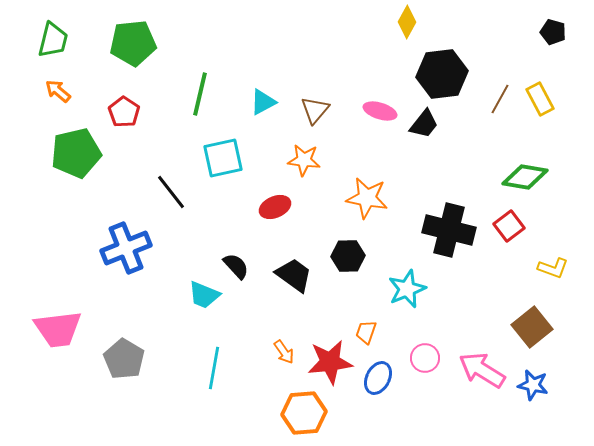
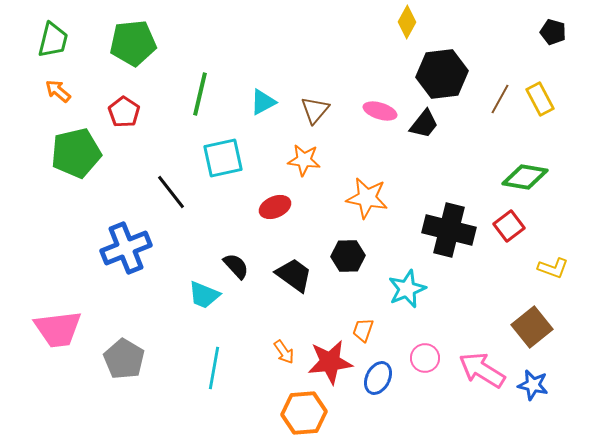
orange trapezoid at (366, 332): moved 3 px left, 2 px up
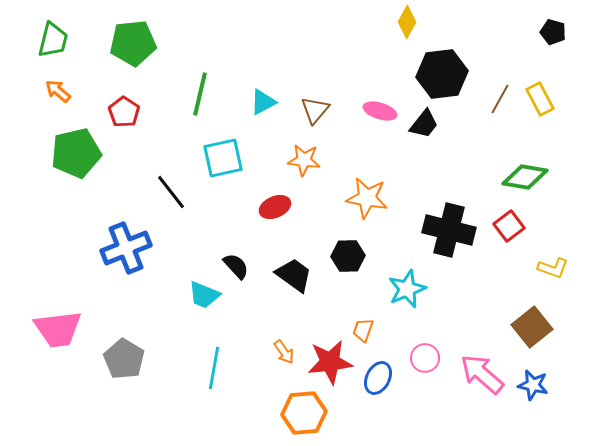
pink arrow at (482, 370): moved 4 px down; rotated 9 degrees clockwise
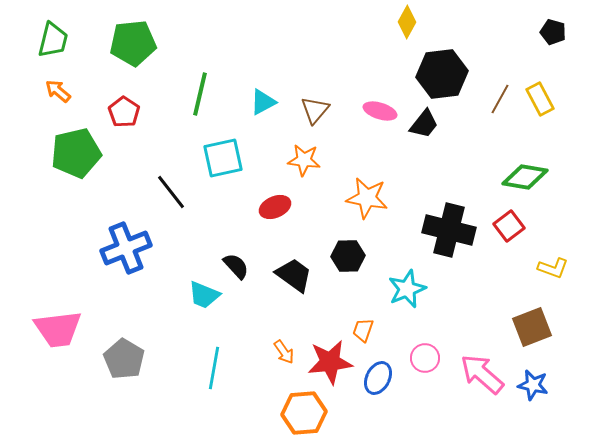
brown square at (532, 327): rotated 18 degrees clockwise
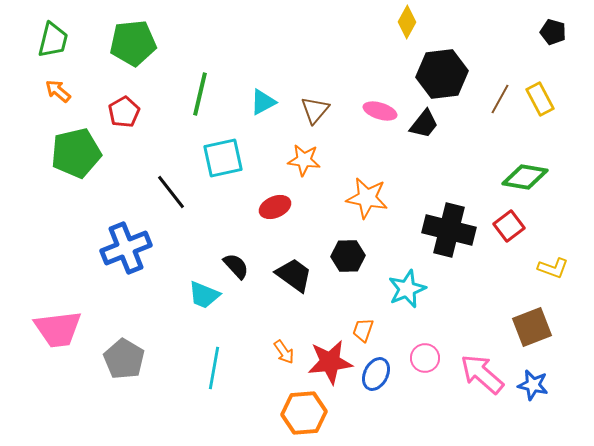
red pentagon at (124, 112): rotated 8 degrees clockwise
blue ellipse at (378, 378): moved 2 px left, 4 px up
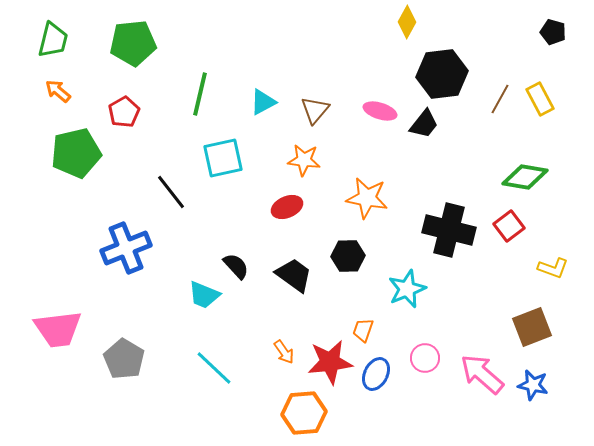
red ellipse at (275, 207): moved 12 px right
cyan line at (214, 368): rotated 57 degrees counterclockwise
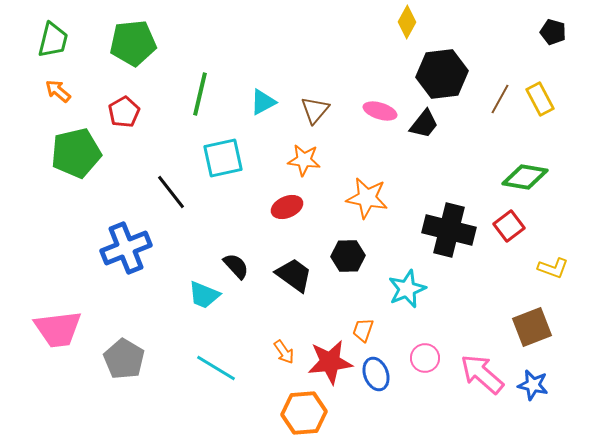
cyan line at (214, 368): moved 2 px right; rotated 12 degrees counterclockwise
blue ellipse at (376, 374): rotated 48 degrees counterclockwise
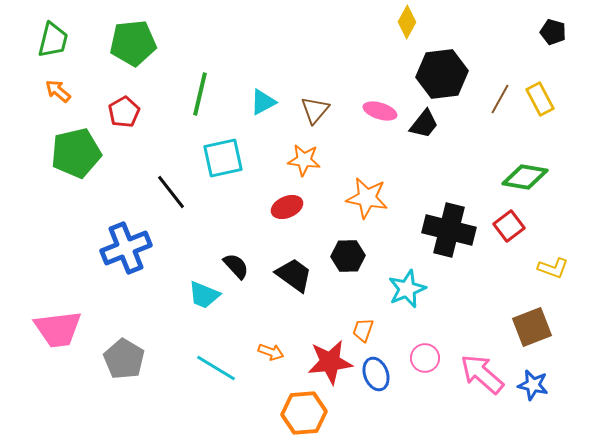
orange arrow at (284, 352): moved 13 px left; rotated 35 degrees counterclockwise
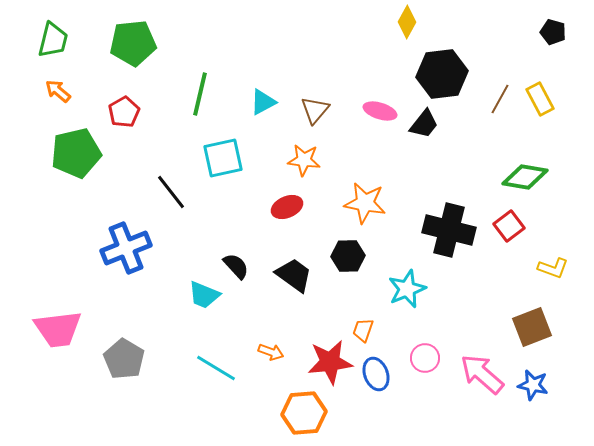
orange star at (367, 198): moved 2 px left, 5 px down
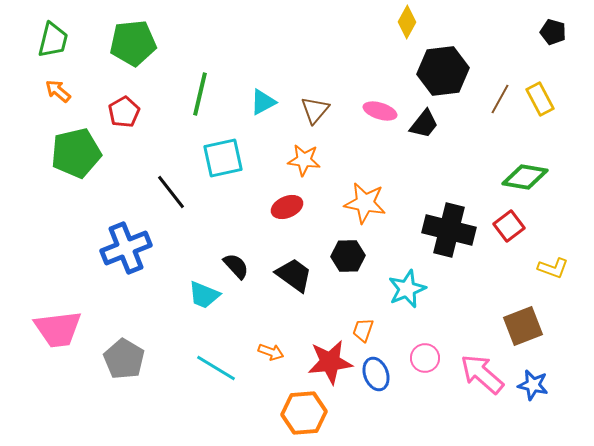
black hexagon at (442, 74): moved 1 px right, 3 px up
brown square at (532, 327): moved 9 px left, 1 px up
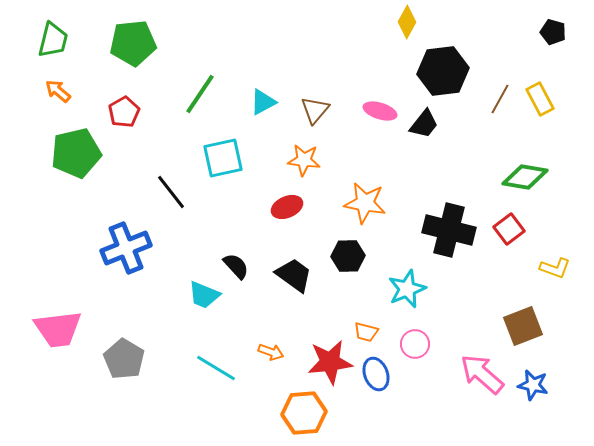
green line at (200, 94): rotated 21 degrees clockwise
red square at (509, 226): moved 3 px down
yellow L-shape at (553, 268): moved 2 px right
orange trapezoid at (363, 330): moved 3 px right, 2 px down; rotated 95 degrees counterclockwise
pink circle at (425, 358): moved 10 px left, 14 px up
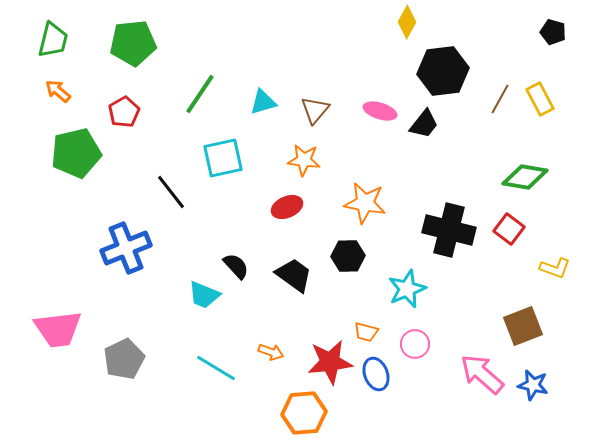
cyan triangle at (263, 102): rotated 12 degrees clockwise
red square at (509, 229): rotated 16 degrees counterclockwise
gray pentagon at (124, 359): rotated 15 degrees clockwise
